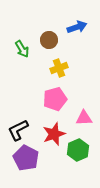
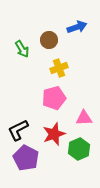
pink pentagon: moved 1 px left, 1 px up
green hexagon: moved 1 px right, 1 px up
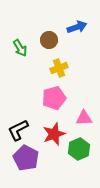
green arrow: moved 2 px left, 1 px up
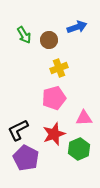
green arrow: moved 4 px right, 13 px up
